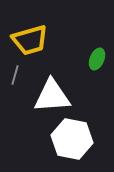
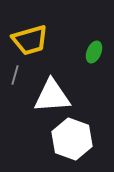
green ellipse: moved 3 px left, 7 px up
white hexagon: rotated 9 degrees clockwise
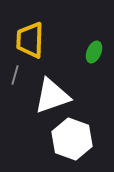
yellow trapezoid: rotated 108 degrees clockwise
white triangle: rotated 15 degrees counterclockwise
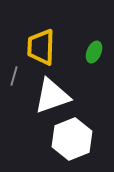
yellow trapezoid: moved 11 px right, 7 px down
gray line: moved 1 px left, 1 px down
white hexagon: rotated 18 degrees clockwise
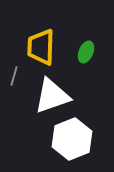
green ellipse: moved 8 px left
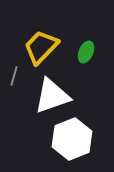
yellow trapezoid: rotated 42 degrees clockwise
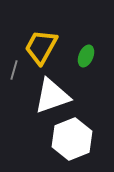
yellow trapezoid: rotated 15 degrees counterclockwise
green ellipse: moved 4 px down
gray line: moved 6 px up
